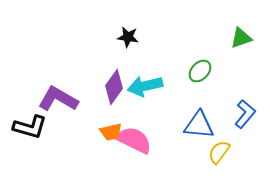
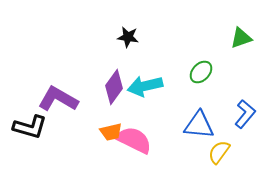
green ellipse: moved 1 px right, 1 px down
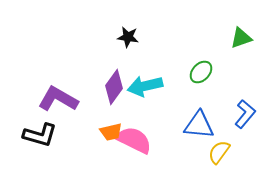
black L-shape: moved 10 px right, 8 px down
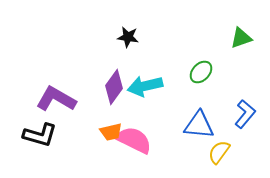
purple L-shape: moved 2 px left
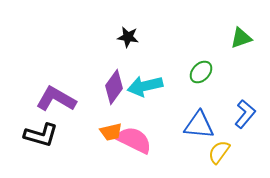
black L-shape: moved 1 px right
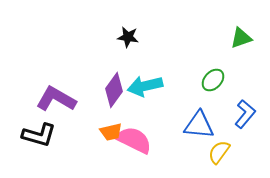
green ellipse: moved 12 px right, 8 px down
purple diamond: moved 3 px down
black L-shape: moved 2 px left
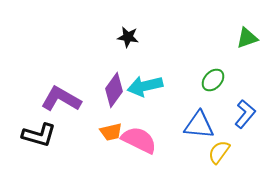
green triangle: moved 6 px right
purple L-shape: moved 5 px right
pink semicircle: moved 5 px right
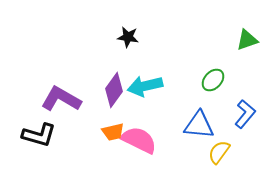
green triangle: moved 2 px down
orange trapezoid: moved 2 px right
